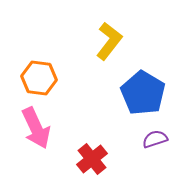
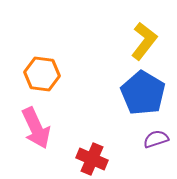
yellow L-shape: moved 35 px right
orange hexagon: moved 3 px right, 4 px up
purple semicircle: moved 1 px right
red cross: rotated 28 degrees counterclockwise
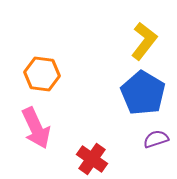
red cross: rotated 12 degrees clockwise
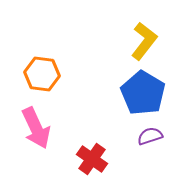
purple semicircle: moved 6 px left, 3 px up
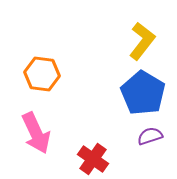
yellow L-shape: moved 2 px left
pink arrow: moved 5 px down
red cross: moved 1 px right
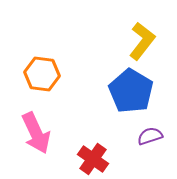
blue pentagon: moved 12 px left, 2 px up
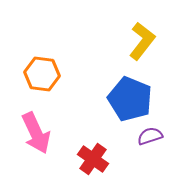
blue pentagon: moved 1 px left, 8 px down; rotated 9 degrees counterclockwise
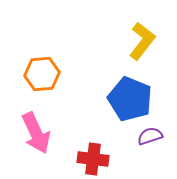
orange hexagon: rotated 12 degrees counterclockwise
red cross: rotated 28 degrees counterclockwise
